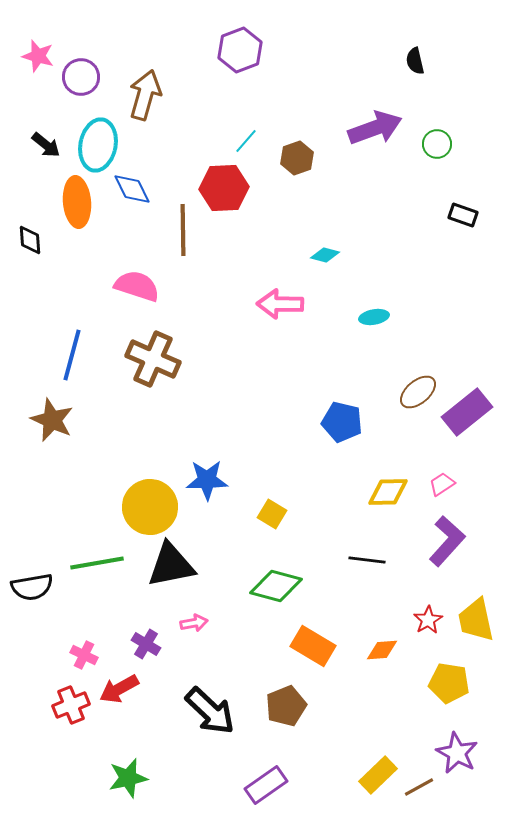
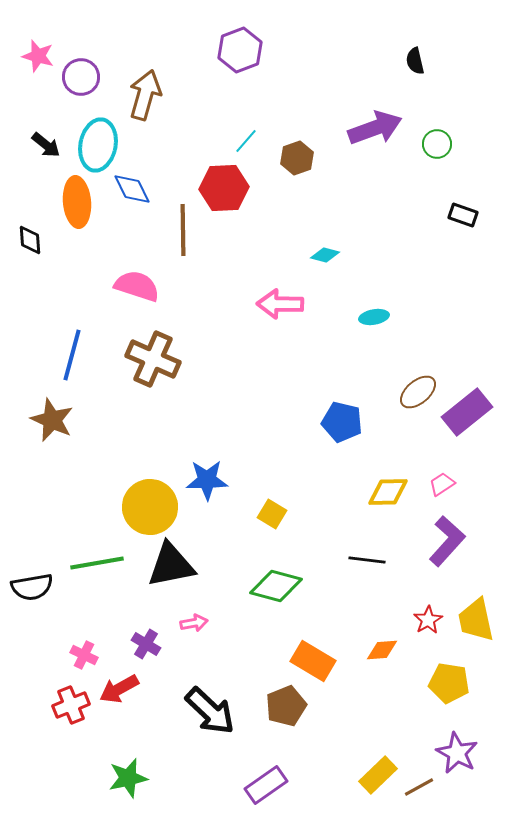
orange rectangle at (313, 646): moved 15 px down
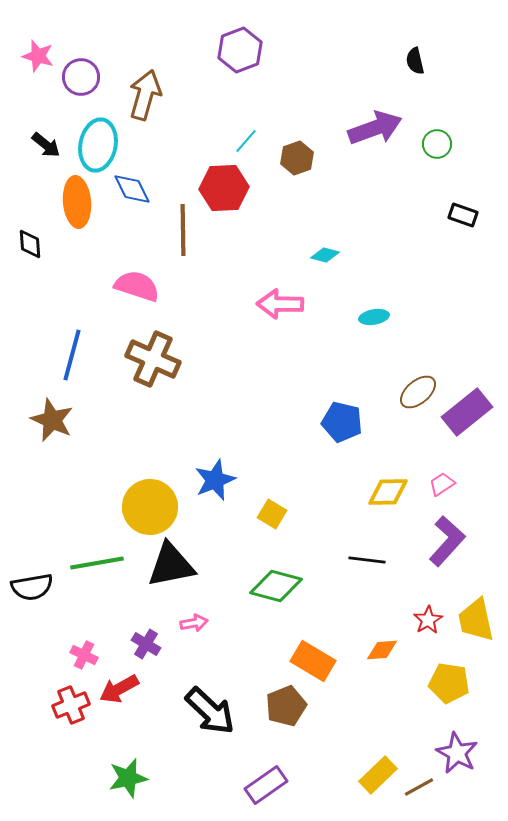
black diamond at (30, 240): moved 4 px down
blue star at (207, 480): moved 8 px right; rotated 21 degrees counterclockwise
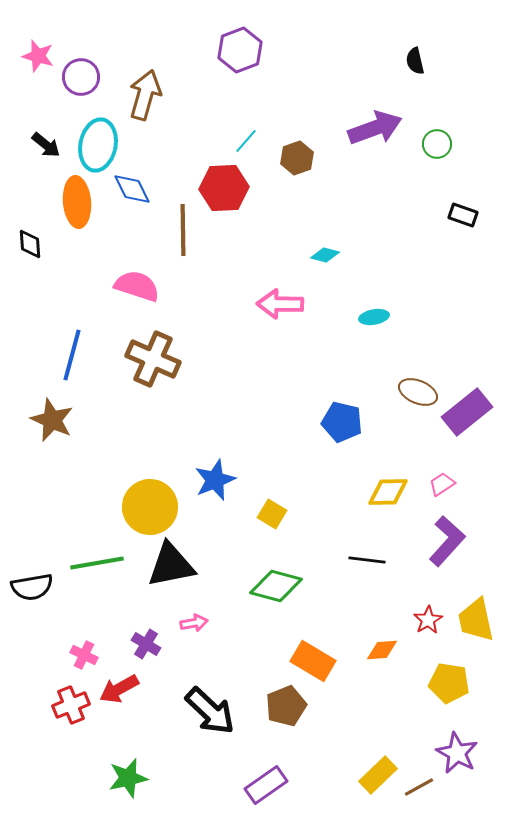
brown ellipse at (418, 392): rotated 63 degrees clockwise
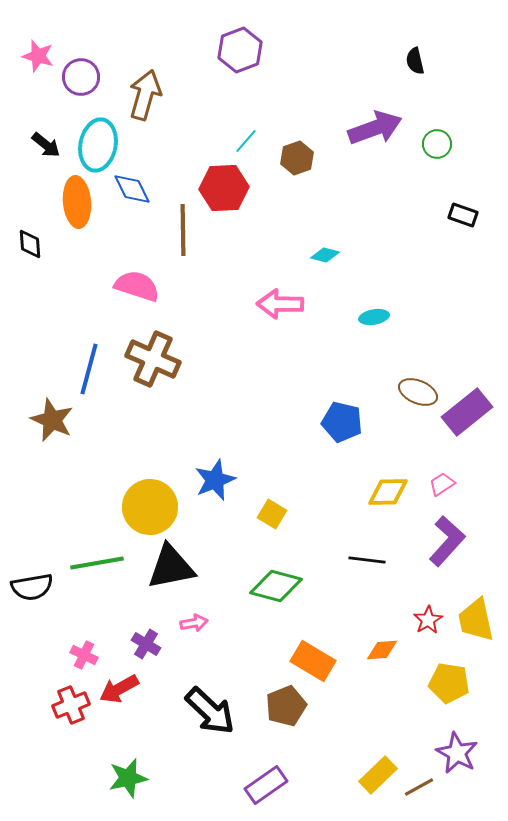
blue line at (72, 355): moved 17 px right, 14 px down
black triangle at (171, 565): moved 2 px down
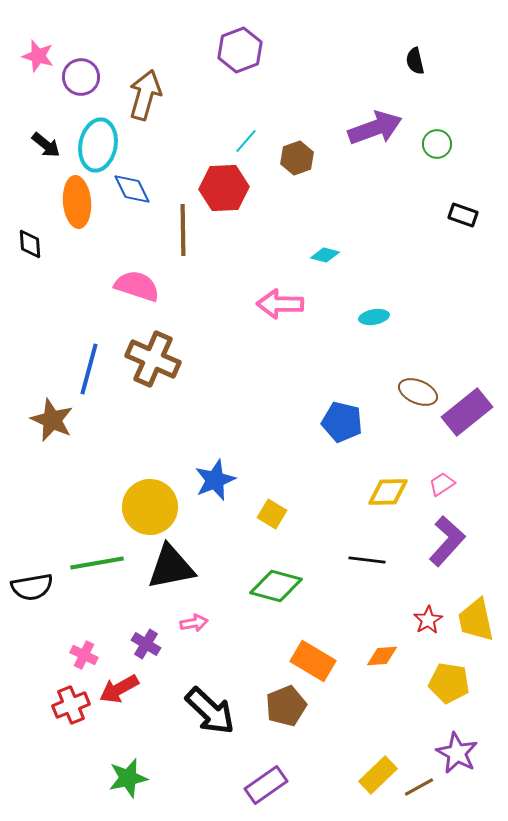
orange diamond at (382, 650): moved 6 px down
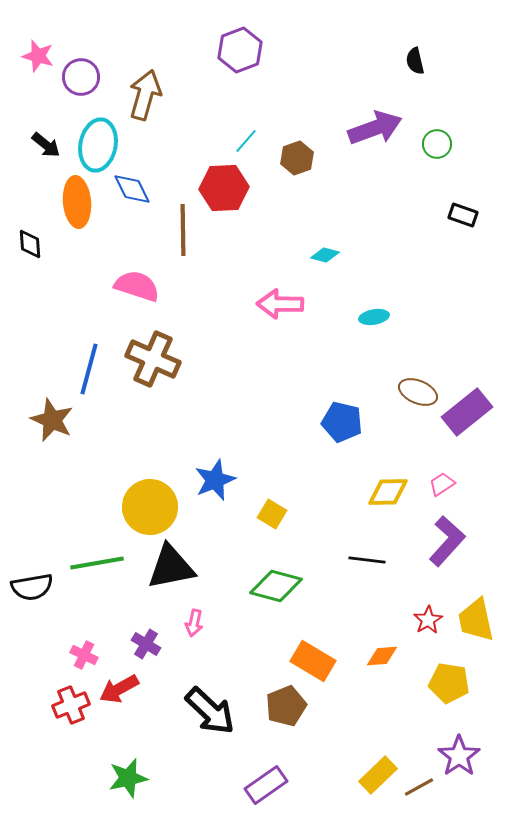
pink arrow at (194, 623): rotated 112 degrees clockwise
purple star at (457, 753): moved 2 px right, 3 px down; rotated 9 degrees clockwise
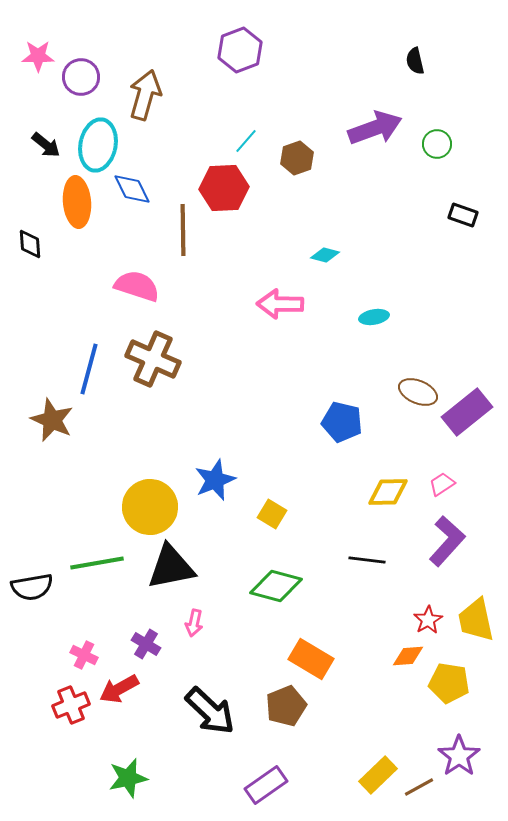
pink star at (38, 56): rotated 16 degrees counterclockwise
orange diamond at (382, 656): moved 26 px right
orange rectangle at (313, 661): moved 2 px left, 2 px up
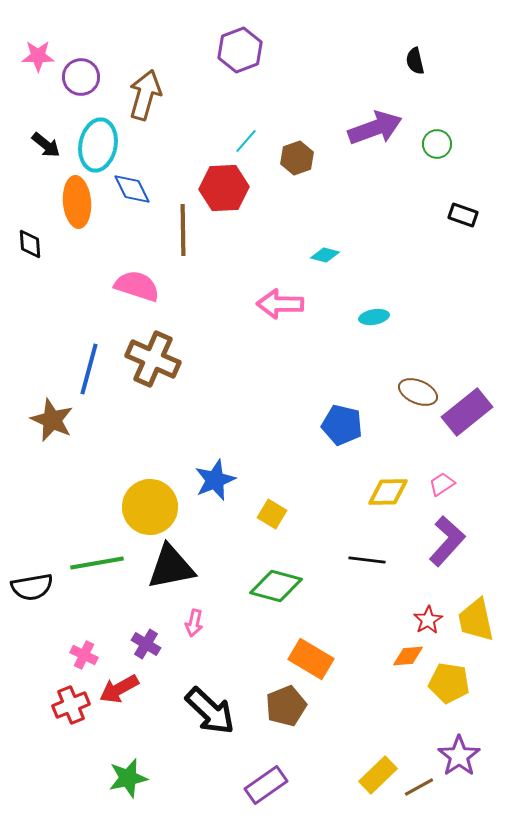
blue pentagon at (342, 422): moved 3 px down
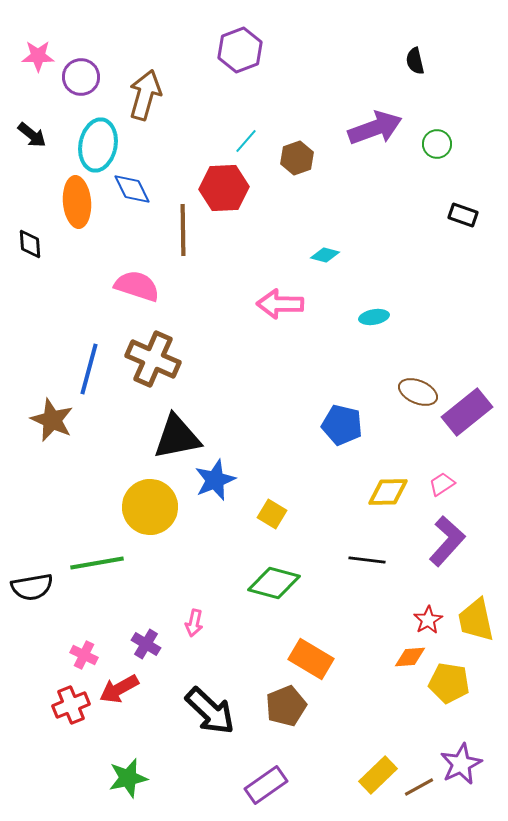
black arrow at (46, 145): moved 14 px left, 10 px up
black triangle at (171, 567): moved 6 px right, 130 px up
green diamond at (276, 586): moved 2 px left, 3 px up
orange diamond at (408, 656): moved 2 px right, 1 px down
purple star at (459, 756): moved 2 px right, 8 px down; rotated 9 degrees clockwise
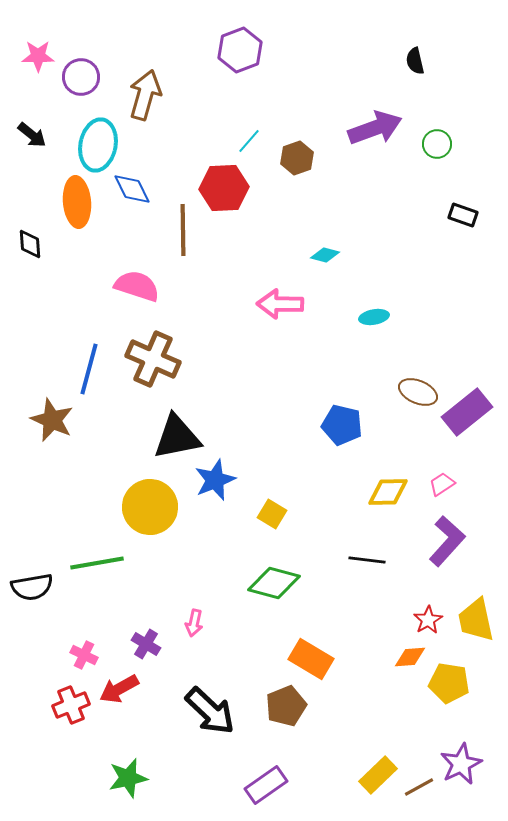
cyan line at (246, 141): moved 3 px right
